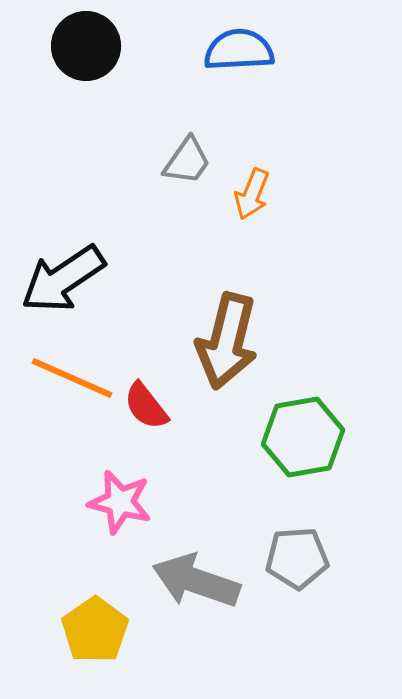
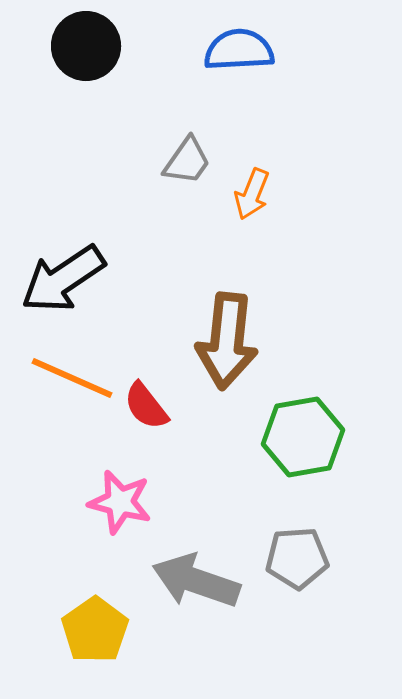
brown arrow: rotated 8 degrees counterclockwise
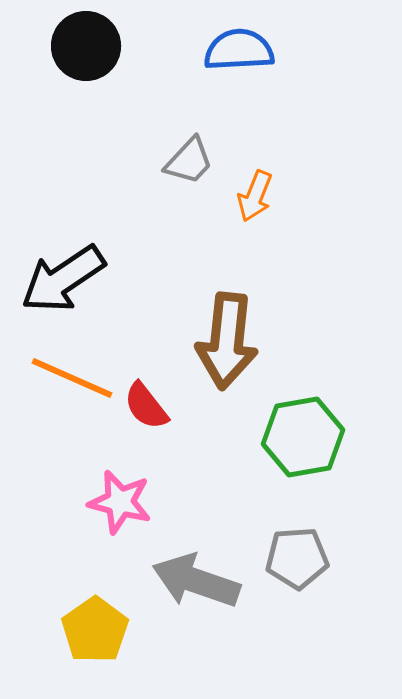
gray trapezoid: moved 2 px right; rotated 8 degrees clockwise
orange arrow: moved 3 px right, 2 px down
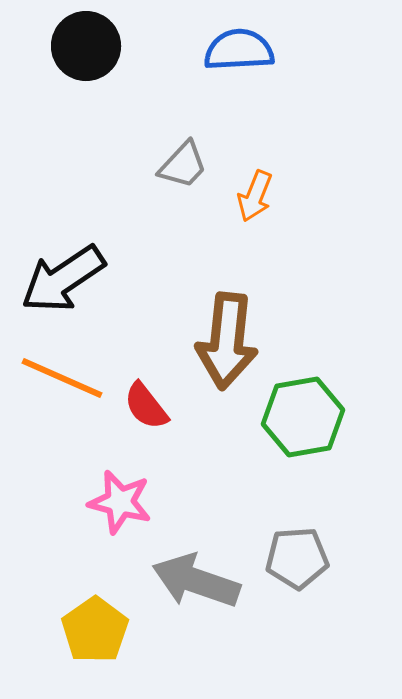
gray trapezoid: moved 6 px left, 4 px down
orange line: moved 10 px left
green hexagon: moved 20 px up
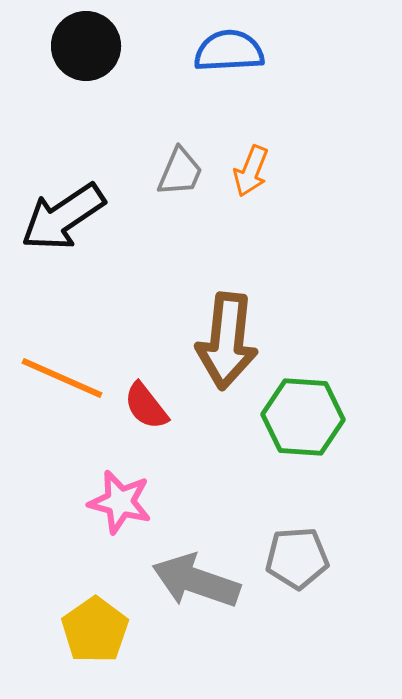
blue semicircle: moved 10 px left, 1 px down
gray trapezoid: moved 3 px left, 7 px down; rotated 20 degrees counterclockwise
orange arrow: moved 4 px left, 25 px up
black arrow: moved 62 px up
green hexagon: rotated 14 degrees clockwise
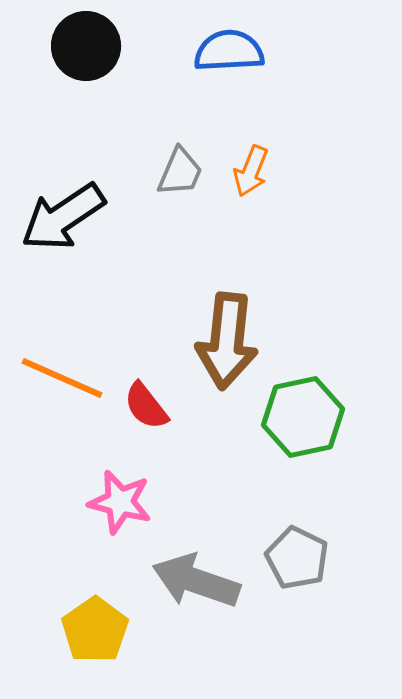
green hexagon: rotated 16 degrees counterclockwise
gray pentagon: rotated 30 degrees clockwise
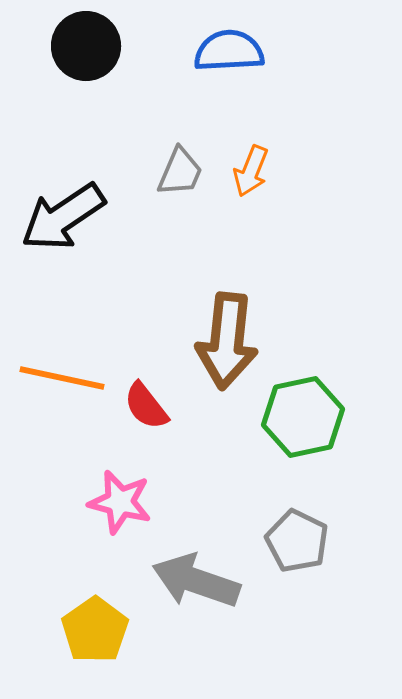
orange line: rotated 12 degrees counterclockwise
gray pentagon: moved 17 px up
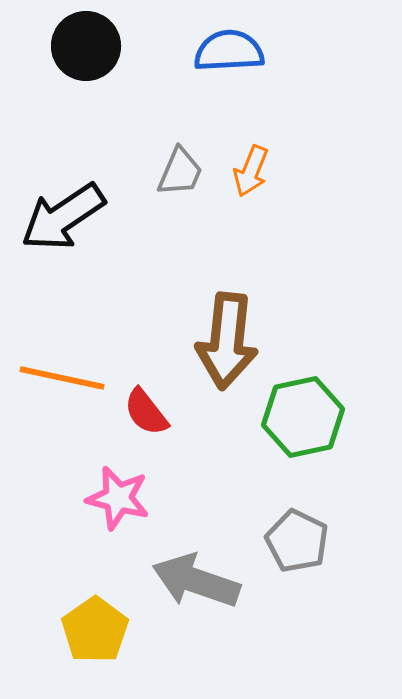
red semicircle: moved 6 px down
pink star: moved 2 px left, 4 px up
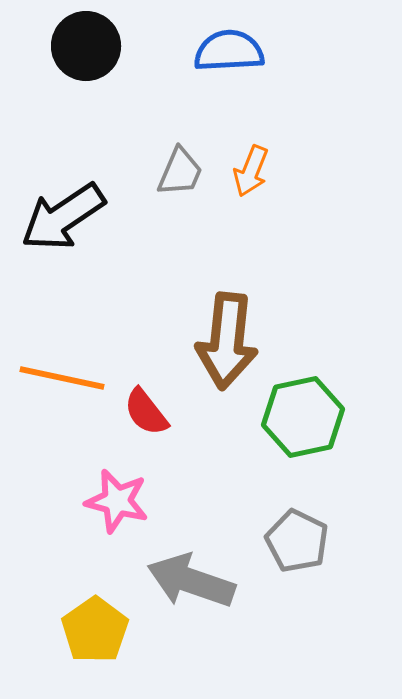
pink star: moved 1 px left, 3 px down
gray arrow: moved 5 px left
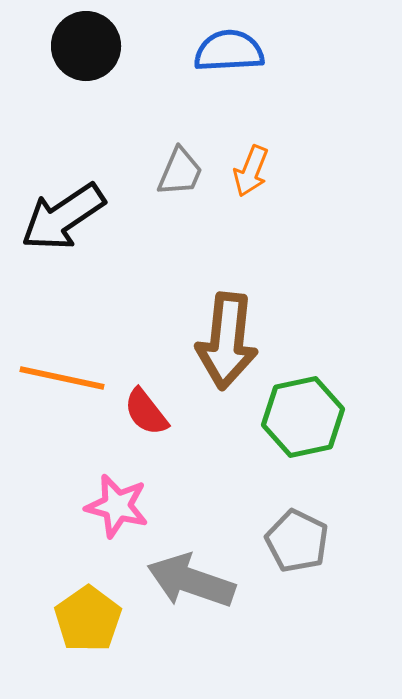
pink star: moved 5 px down
yellow pentagon: moved 7 px left, 11 px up
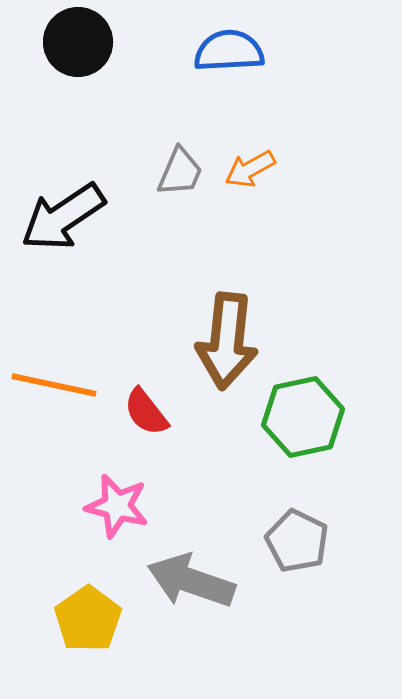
black circle: moved 8 px left, 4 px up
orange arrow: moved 1 px left, 2 px up; rotated 39 degrees clockwise
orange line: moved 8 px left, 7 px down
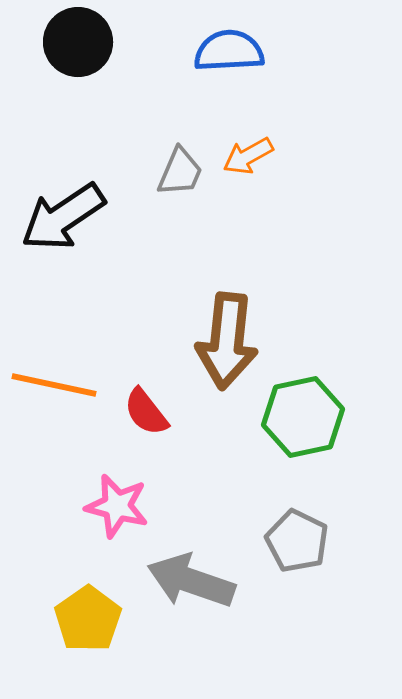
orange arrow: moved 2 px left, 13 px up
